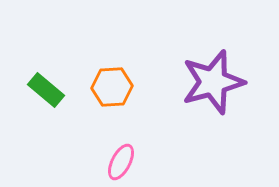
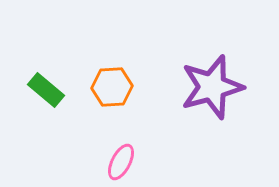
purple star: moved 1 px left, 5 px down
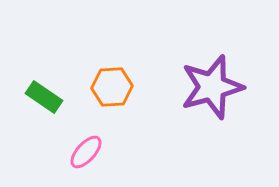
green rectangle: moved 2 px left, 7 px down; rotated 6 degrees counterclockwise
pink ellipse: moved 35 px left, 10 px up; rotated 15 degrees clockwise
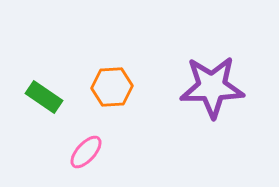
purple star: rotated 14 degrees clockwise
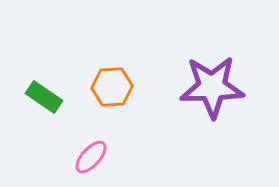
pink ellipse: moved 5 px right, 5 px down
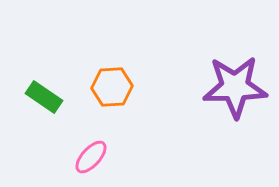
purple star: moved 23 px right
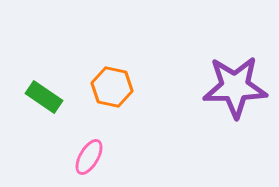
orange hexagon: rotated 15 degrees clockwise
pink ellipse: moved 2 px left; rotated 12 degrees counterclockwise
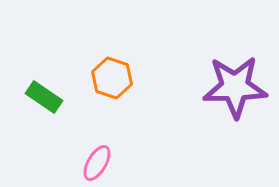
orange hexagon: moved 9 px up; rotated 6 degrees clockwise
pink ellipse: moved 8 px right, 6 px down
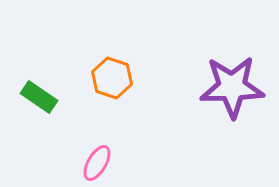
purple star: moved 3 px left
green rectangle: moved 5 px left
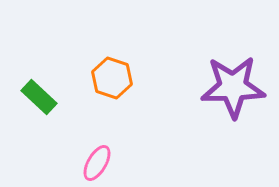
purple star: moved 1 px right
green rectangle: rotated 9 degrees clockwise
